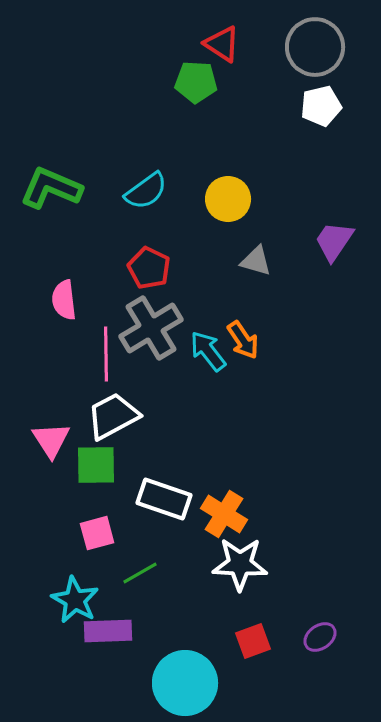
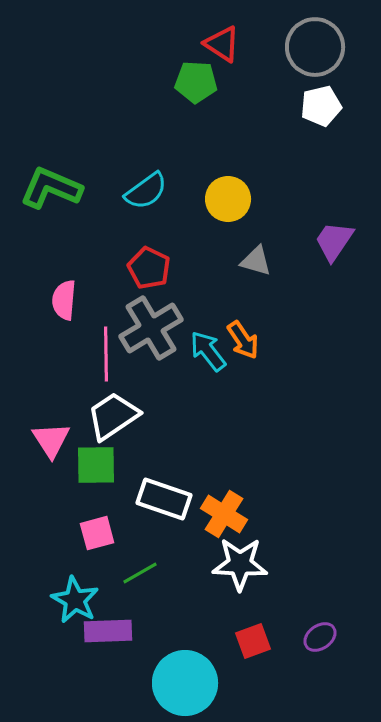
pink semicircle: rotated 12 degrees clockwise
white trapezoid: rotated 6 degrees counterclockwise
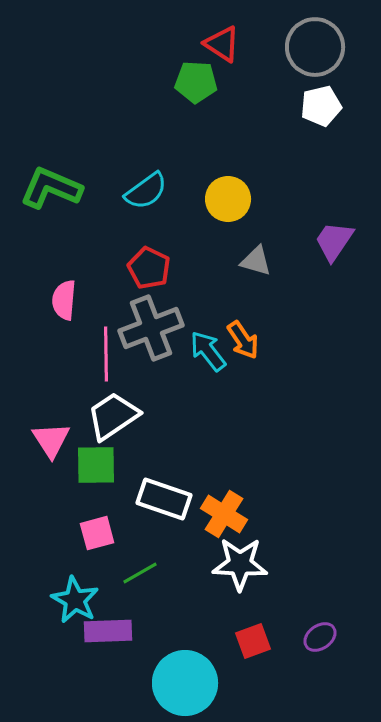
gray cross: rotated 10 degrees clockwise
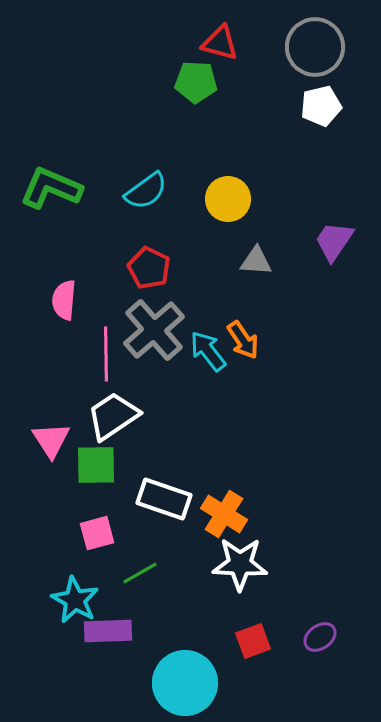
red triangle: moved 2 px left, 1 px up; rotated 18 degrees counterclockwise
gray triangle: rotated 12 degrees counterclockwise
gray cross: moved 3 px right, 2 px down; rotated 20 degrees counterclockwise
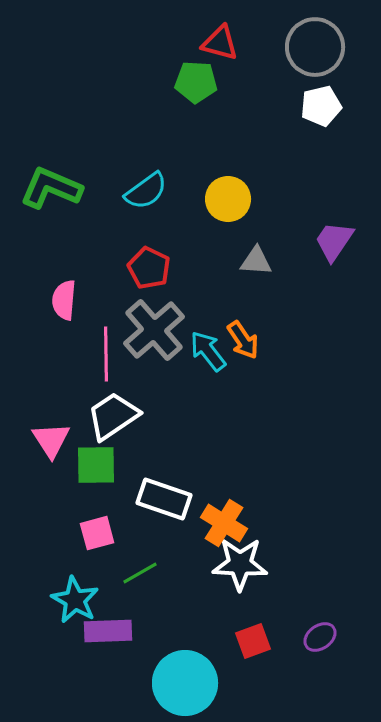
orange cross: moved 9 px down
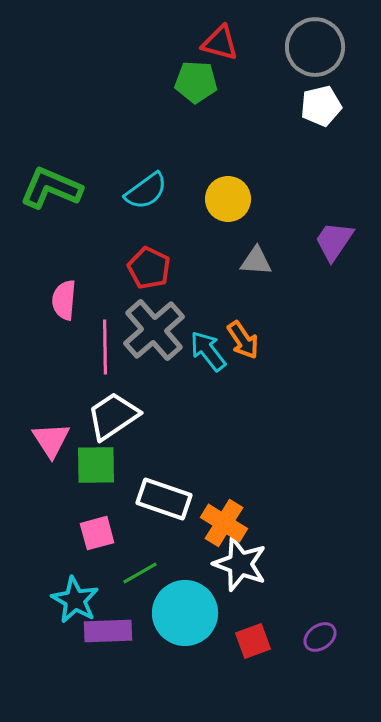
pink line: moved 1 px left, 7 px up
white star: rotated 18 degrees clockwise
cyan circle: moved 70 px up
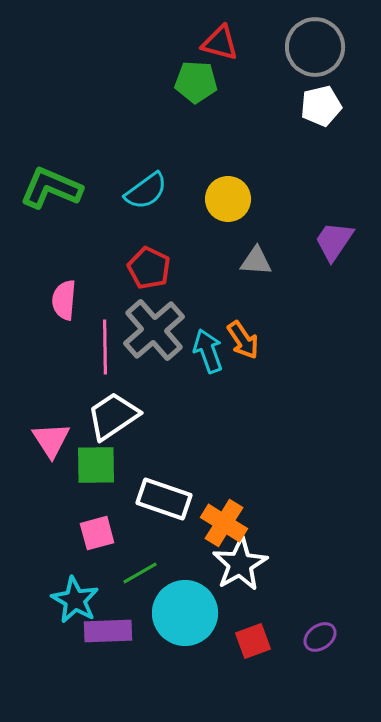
cyan arrow: rotated 18 degrees clockwise
white star: rotated 22 degrees clockwise
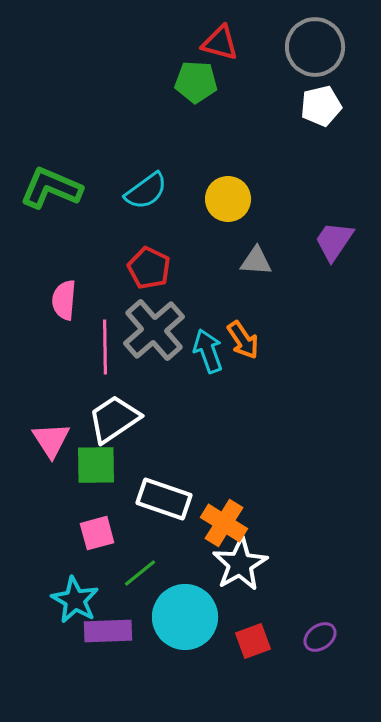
white trapezoid: moved 1 px right, 3 px down
green line: rotated 9 degrees counterclockwise
cyan circle: moved 4 px down
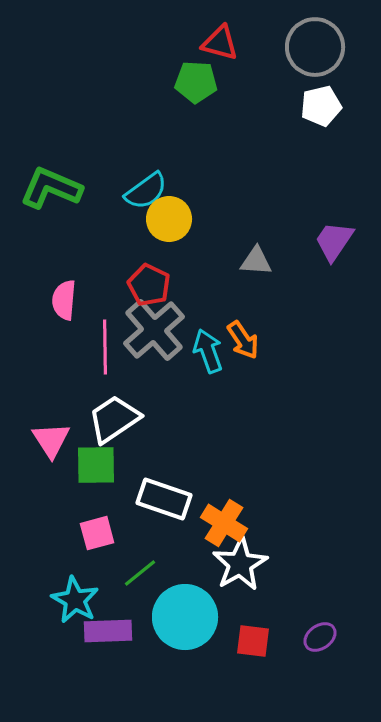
yellow circle: moved 59 px left, 20 px down
red pentagon: moved 17 px down
red square: rotated 27 degrees clockwise
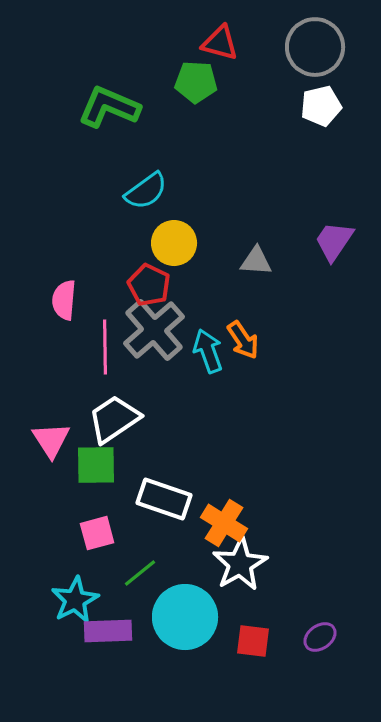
green L-shape: moved 58 px right, 81 px up
yellow circle: moved 5 px right, 24 px down
cyan star: rotated 15 degrees clockwise
